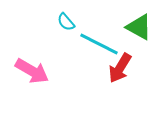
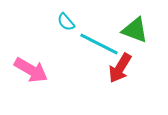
green triangle: moved 4 px left, 3 px down; rotated 8 degrees counterclockwise
pink arrow: moved 1 px left, 1 px up
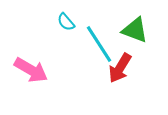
cyan line: rotated 30 degrees clockwise
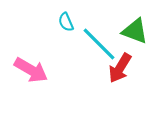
cyan semicircle: rotated 18 degrees clockwise
green triangle: moved 1 px down
cyan line: rotated 12 degrees counterclockwise
